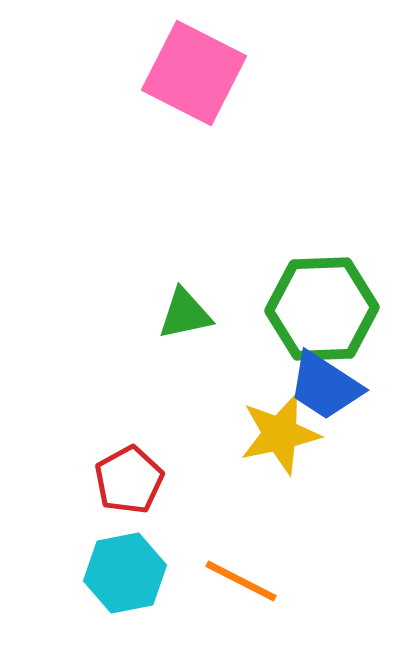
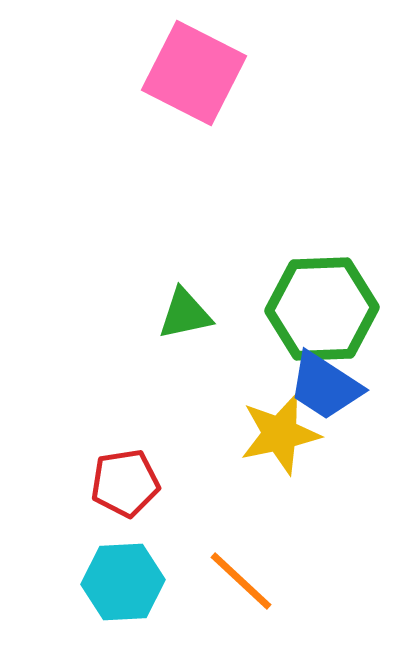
red pentagon: moved 4 px left, 3 px down; rotated 20 degrees clockwise
cyan hexagon: moved 2 px left, 9 px down; rotated 8 degrees clockwise
orange line: rotated 16 degrees clockwise
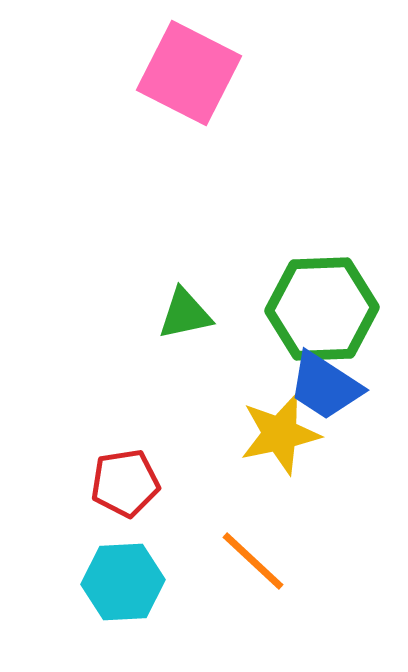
pink square: moved 5 px left
orange line: moved 12 px right, 20 px up
